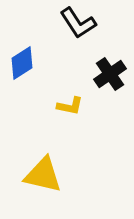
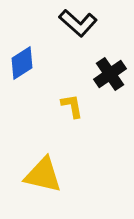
black L-shape: rotated 15 degrees counterclockwise
yellow L-shape: moved 2 px right; rotated 112 degrees counterclockwise
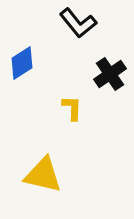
black L-shape: rotated 9 degrees clockwise
yellow L-shape: moved 2 px down; rotated 12 degrees clockwise
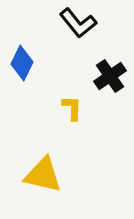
blue diamond: rotated 32 degrees counterclockwise
black cross: moved 2 px down
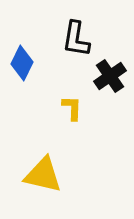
black L-shape: moved 2 px left, 16 px down; rotated 48 degrees clockwise
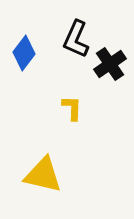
black L-shape: rotated 15 degrees clockwise
blue diamond: moved 2 px right, 10 px up; rotated 12 degrees clockwise
black cross: moved 12 px up
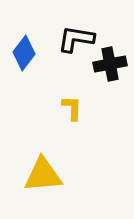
black L-shape: rotated 75 degrees clockwise
black cross: rotated 24 degrees clockwise
yellow triangle: rotated 18 degrees counterclockwise
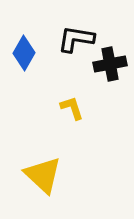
blue diamond: rotated 8 degrees counterclockwise
yellow L-shape: rotated 20 degrees counterclockwise
yellow triangle: rotated 48 degrees clockwise
